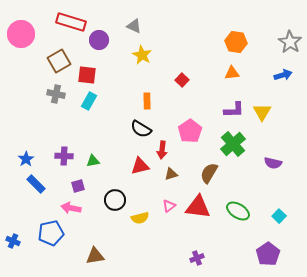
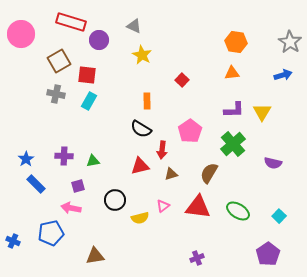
pink triangle at (169, 206): moved 6 px left
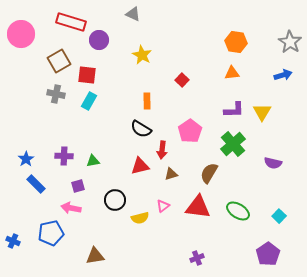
gray triangle at (134, 26): moved 1 px left, 12 px up
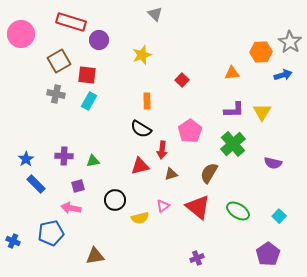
gray triangle at (133, 14): moved 22 px right; rotated 21 degrees clockwise
orange hexagon at (236, 42): moved 25 px right, 10 px down; rotated 10 degrees counterclockwise
yellow star at (142, 55): rotated 24 degrees clockwise
red triangle at (198, 207): rotated 32 degrees clockwise
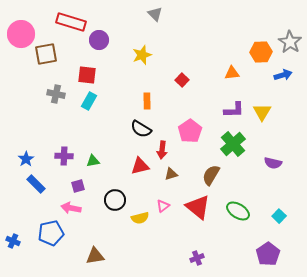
brown square at (59, 61): moved 13 px left, 7 px up; rotated 20 degrees clockwise
brown semicircle at (209, 173): moved 2 px right, 2 px down
